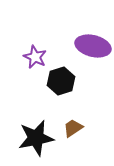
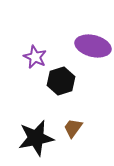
brown trapezoid: rotated 20 degrees counterclockwise
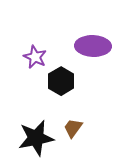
purple ellipse: rotated 12 degrees counterclockwise
black hexagon: rotated 12 degrees counterclockwise
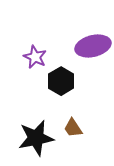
purple ellipse: rotated 16 degrees counterclockwise
brown trapezoid: rotated 70 degrees counterclockwise
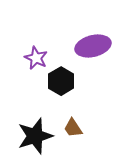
purple star: moved 1 px right, 1 px down
black star: moved 1 px left, 2 px up; rotated 6 degrees counterclockwise
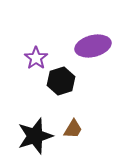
purple star: rotated 10 degrees clockwise
black hexagon: rotated 12 degrees clockwise
brown trapezoid: moved 1 px down; rotated 115 degrees counterclockwise
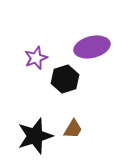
purple ellipse: moved 1 px left, 1 px down
purple star: rotated 15 degrees clockwise
black hexagon: moved 4 px right, 2 px up
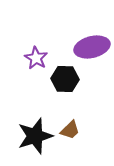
purple star: rotated 20 degrees counterclockwise
black hexagon: rotated 20 degrees clockwise
brown trapezoid: moved 3 px left, 1 px down; rotated 15 degrees clockwise
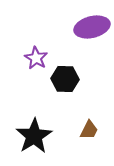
purple ellipse: moved 20 px up
brown trapezoid: moved 19 px right; rotated 20 degrees counterclockwise
black star: moved 1 px left; rotated 15 degrees counterclockwise
